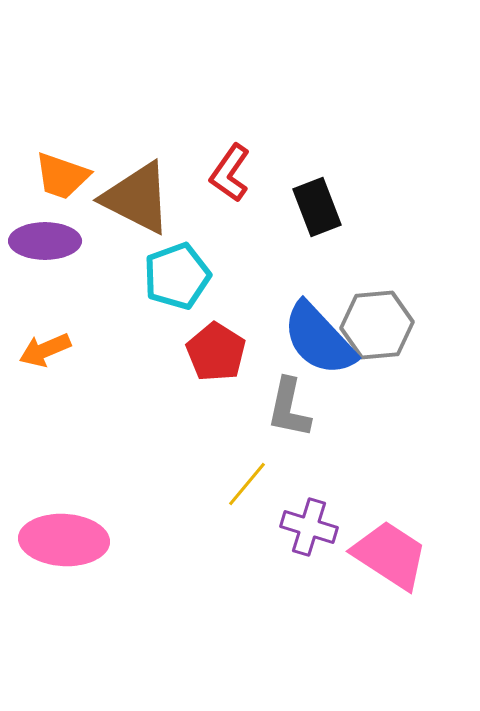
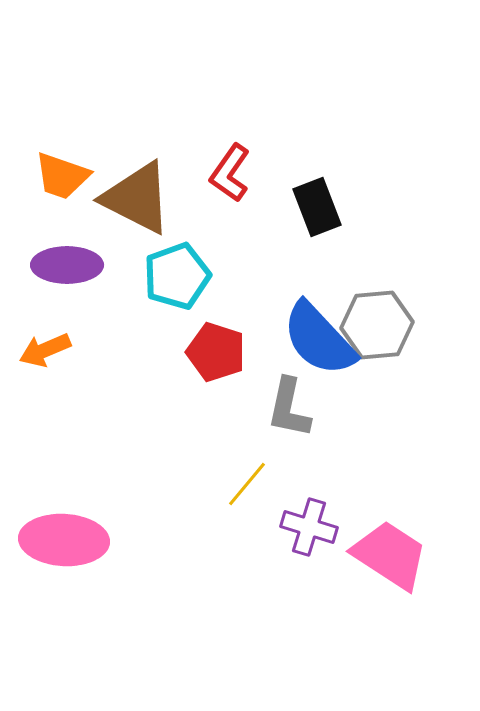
purple ellipse: moved 22 px right, 24 px down
red pentagon: rotated 14 degrees counterclockwise
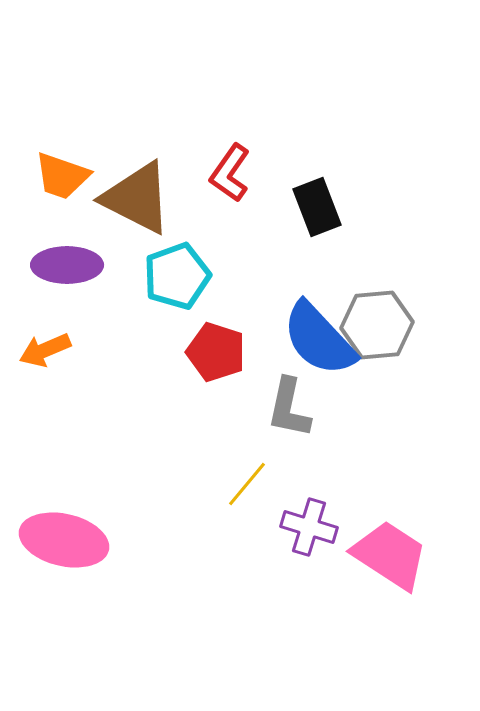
pink ellipse: rotated 10 degrees clockwise
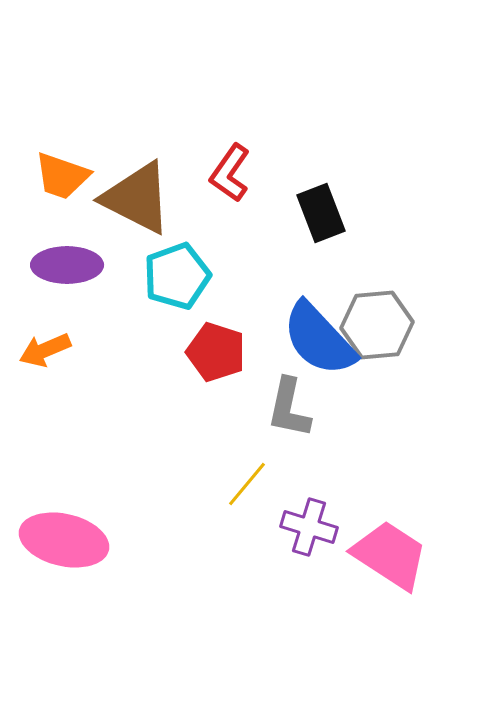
black rectangle: moved 4 px right, 6 px down
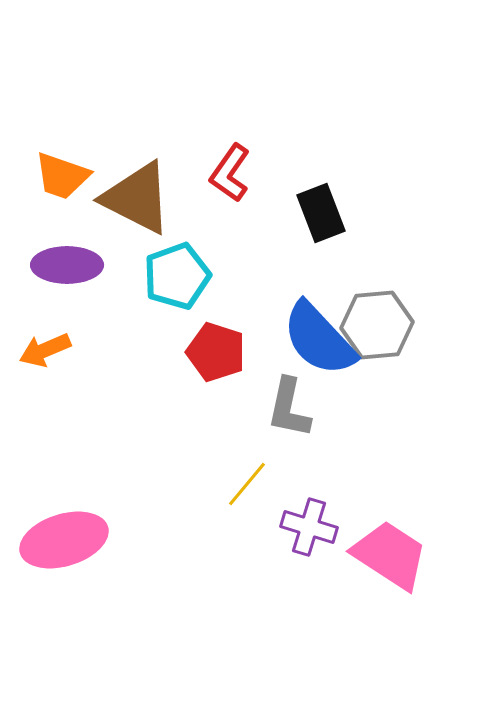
pink ellipse: rotated 30 degrees counterclockwise
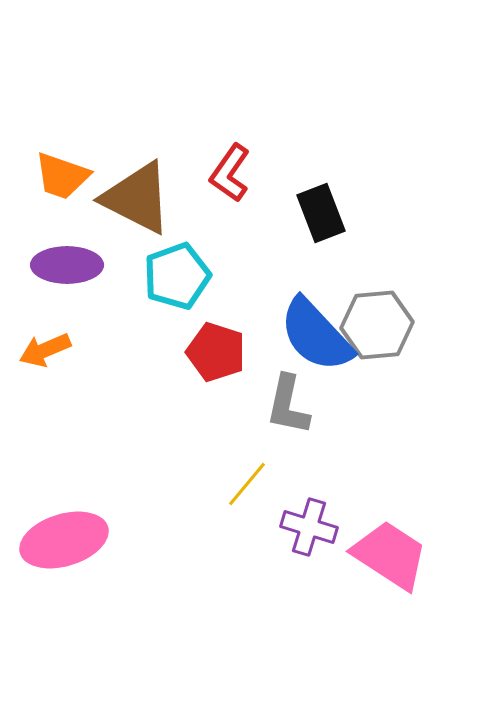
blue semicircle: moved 3 px left, 4 px up
gray L-shape: moved 1 px left, 3 px up
